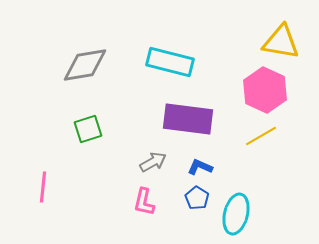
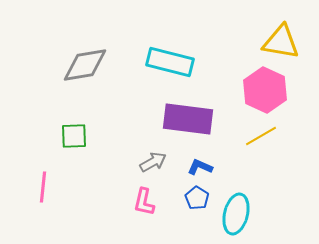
green square: moved 14 px left, 7 px down; rotated 16 degrees clockwise
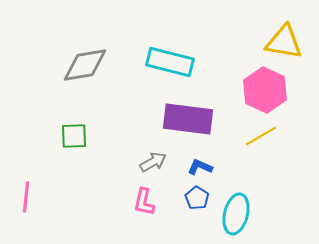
yellow triangle: moved 3 px right
pink line: moved 17 px left, 10 px down
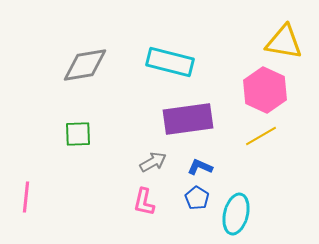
purple rectangle: rotated 15 degrees counterclockwise
green square: moved 4 px right, 2 px up
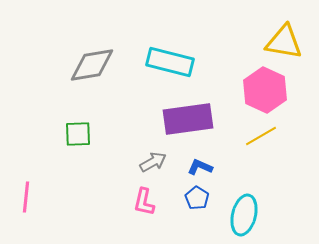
gray diamond: moved 7 px right
cyan ellipse: moved 8 px right, 1 px down
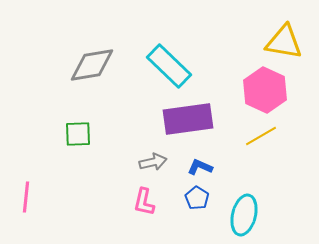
cyan rectangle: moved 1 px left, 4 px down; rotated 30 degrees clockwise
gray arrow: rotated 16 degrees clockwise
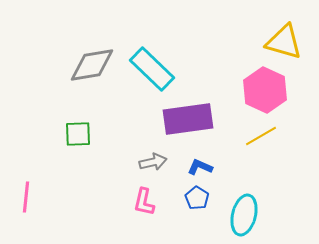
yellow triangle: rotated 6 degrees clockwise
cyan rectangle: moved 17 px left, 3 px down
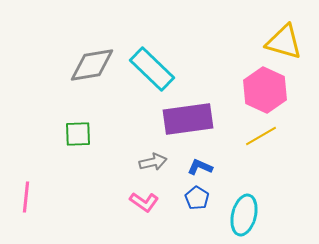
pink L-shape: rotated 68 degrees counterclockwise
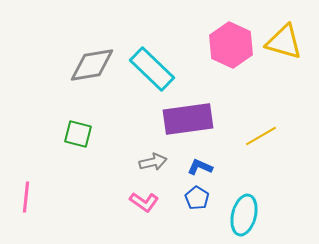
pink hexagon: moved 34 px left, 45 px up
green square: rotated 16 degrees clockwise
